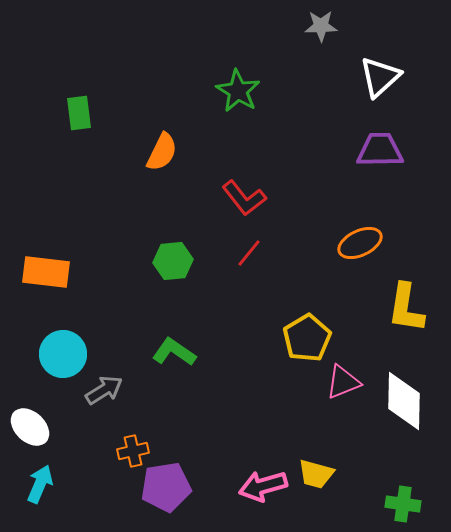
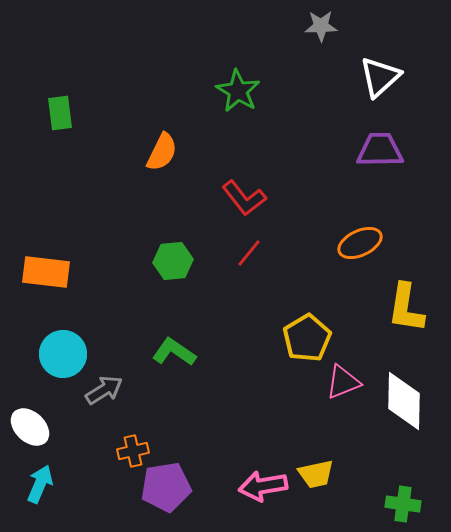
green rectangle: moved 19 px left
yellow trapezoid: rotated 27 degrees counterclockwise
pink arrow: rotated 6 degrees clockwise
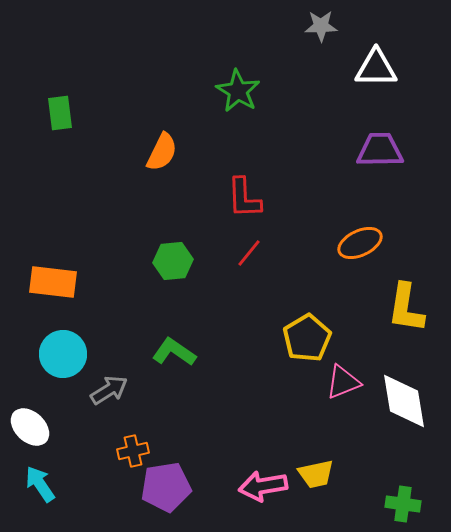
white triangle: moved 4 px left, 9 px up; rotated 42 degrees clockwise
red L-shape: rotated 36 degrees clockwise
orange rectangle: moved 7 px right, 10 px down
gray arrow: moved 5 px right
white diamond: rotated 10 degrees counterclockwise
cyan arrow: rotated 57 degrees counterclockwise
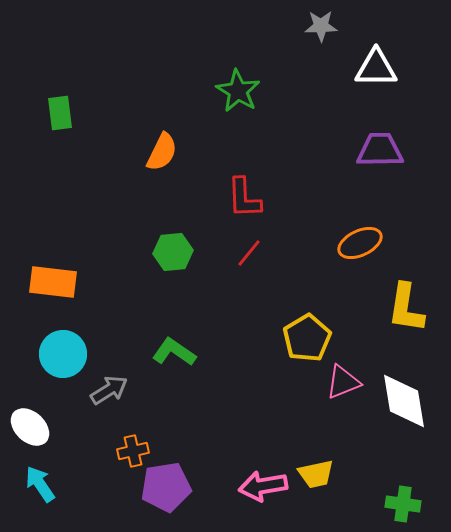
green hexagon: moved 9 px up
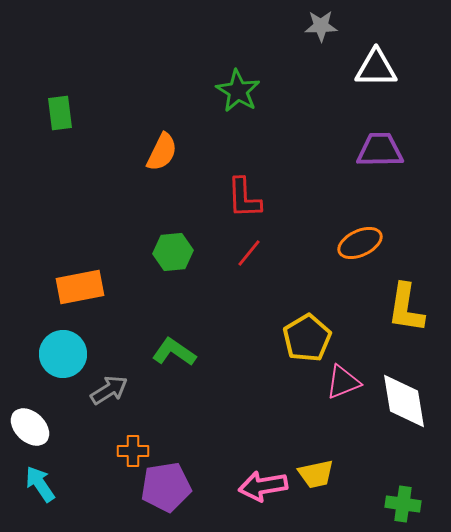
orange rectangle: moved 27 px right, 5 px down; rotated 18 degrees counterclockwise
orange cross: rotated 12 degrees clockwise
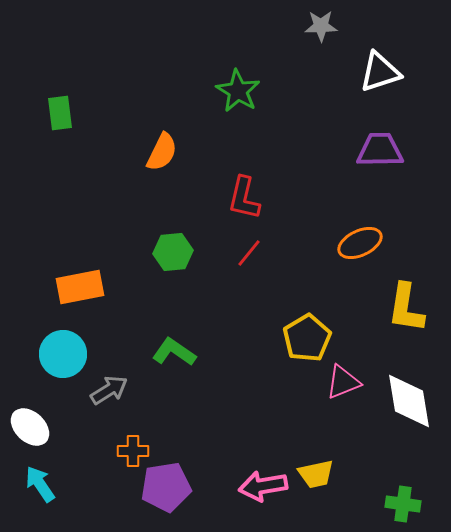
white triangle: moved 4 px right, 4 px down; rotated 18 degrees counterclockwise
red L-shape: rotated 15 degrees clockwise
white diamond: moved 5 px right
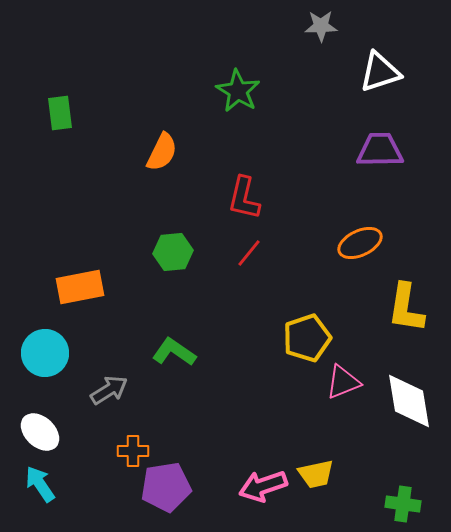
yellow pentagon: rotated 12 degrees clockwise
cyan circle: moved 18 px left, 1 px up
white ellipse: moved 10 px right, 5 px down
pink arrow: rotated 9 degrees counterclockwise
